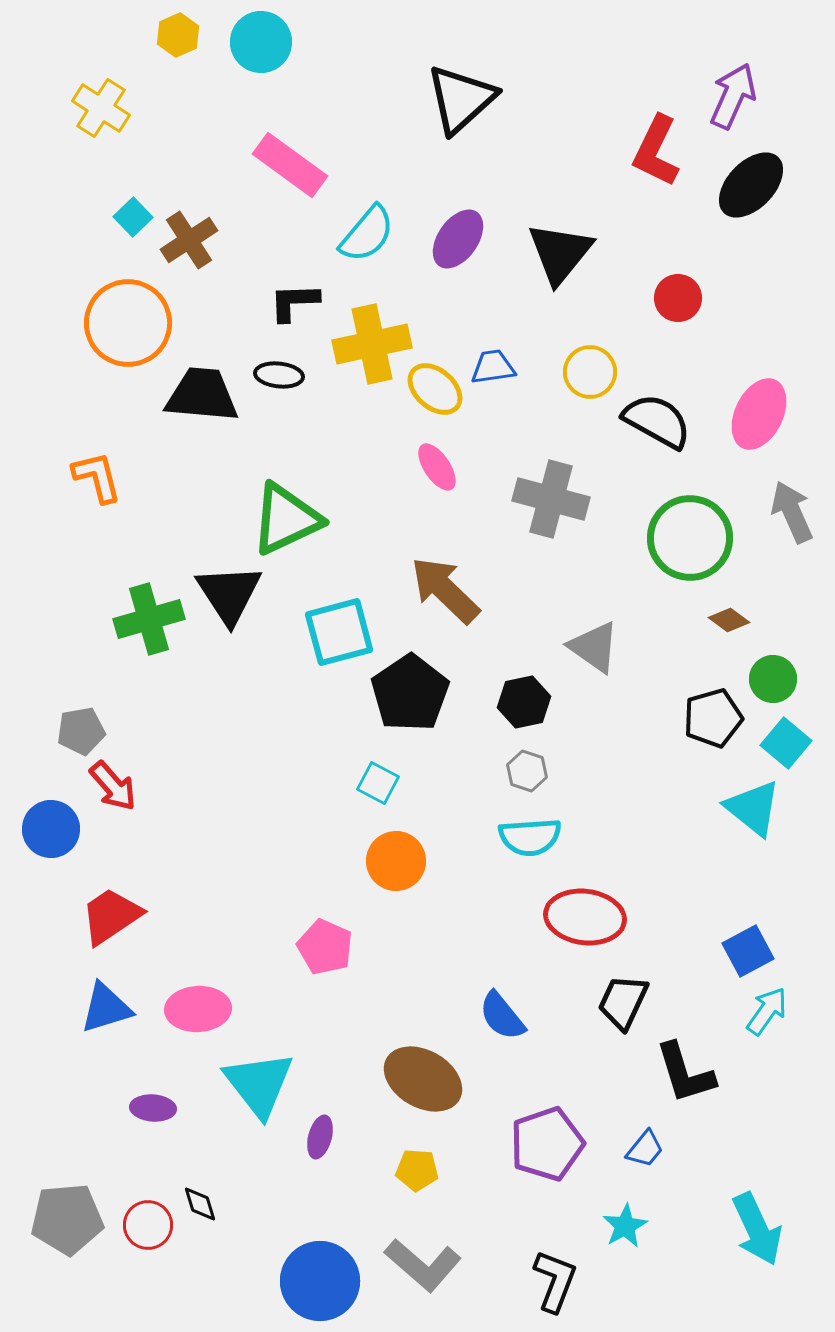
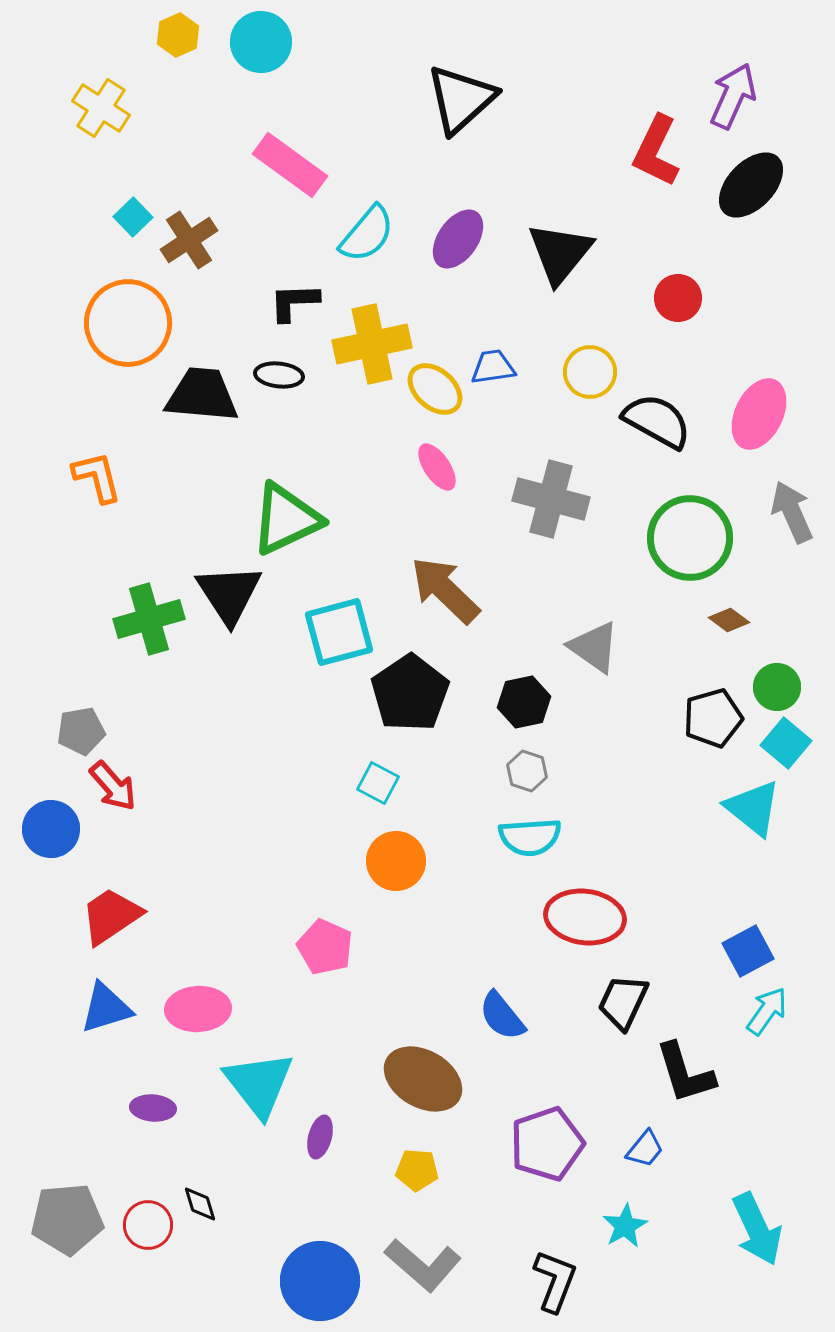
green circle at (773, 679): moved 4 px right, 8 px down
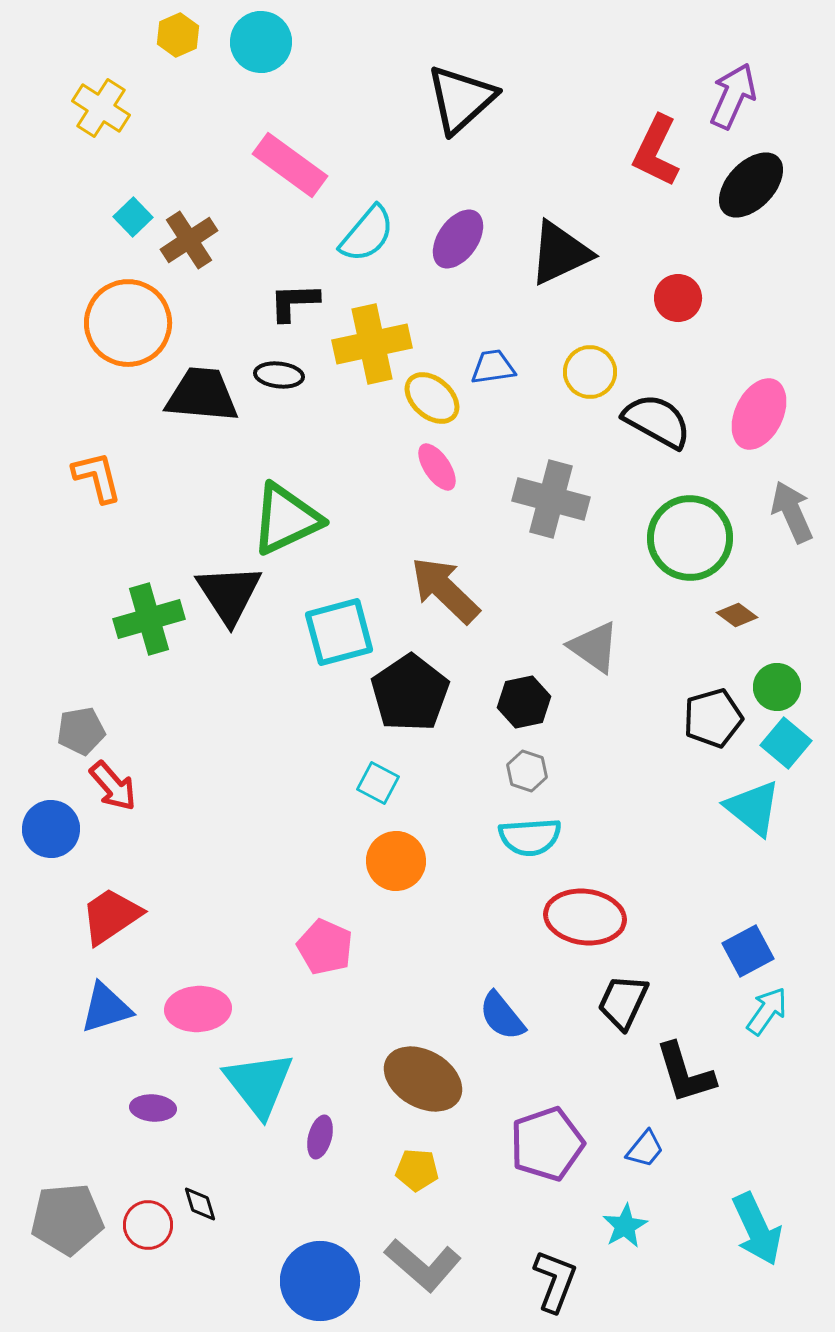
black triangle at (560, 253): rotated 26 degrees clockwise
yellow ellipse at (435, 389): moved 3 px left, 9 px down
brown diamond at (729, 620): moved 8 px right, 5 px up
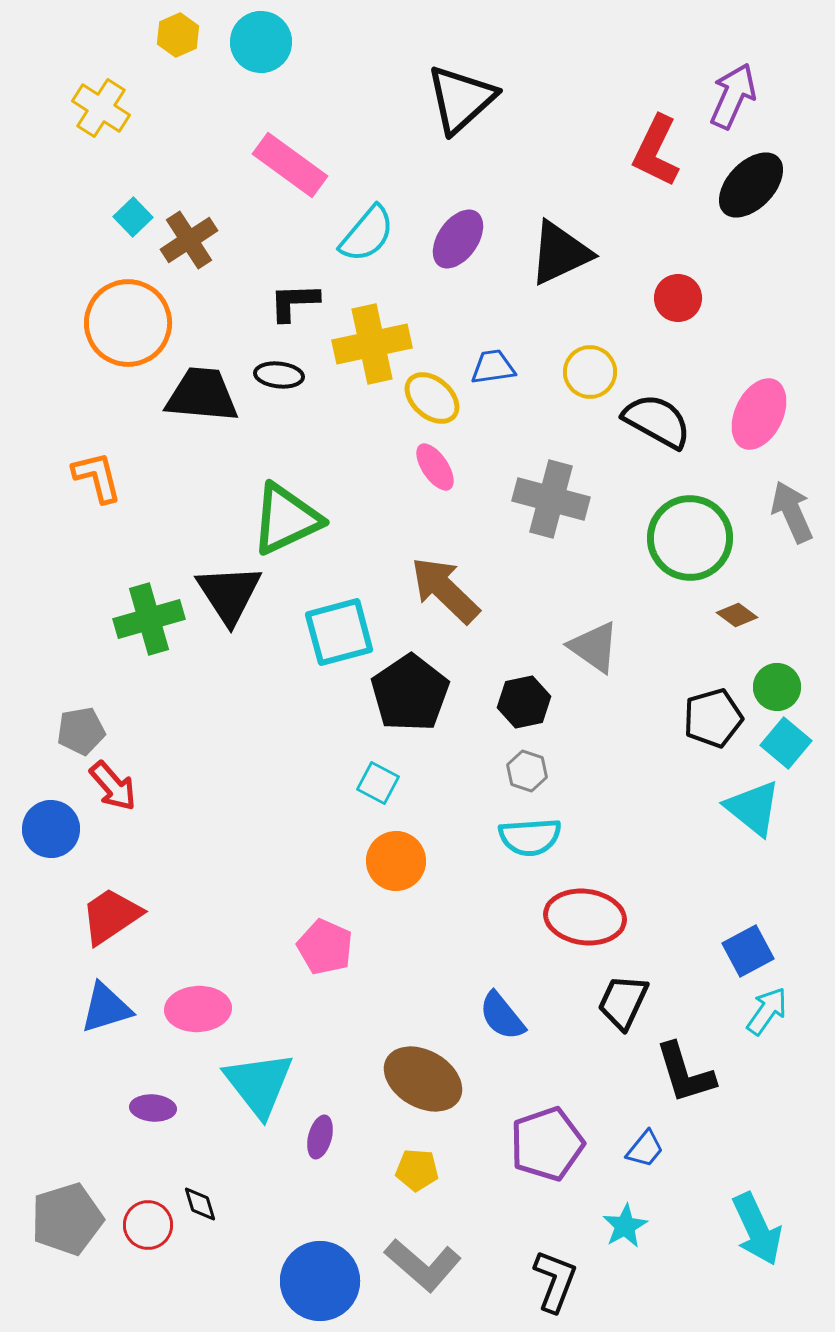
pink ellipse at (437, 467): moved 2 px left
gray pentagon at (67, 1219): rotated 12 degrees counterclockwise
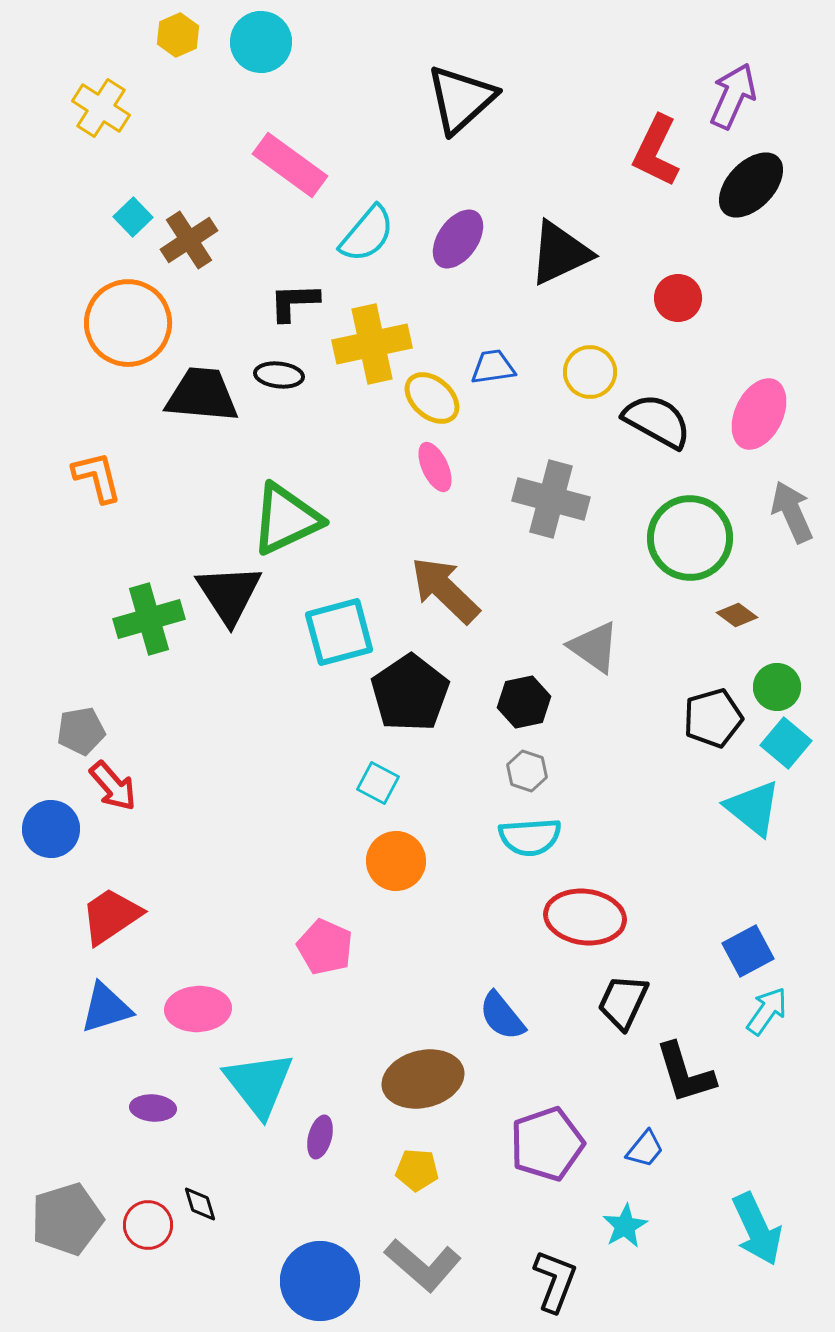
pink ellipse at (435, 467): rotated 9 degrees clockwise
brown ellipse at (423, 1079): rotated 44 degrees counterclockwise
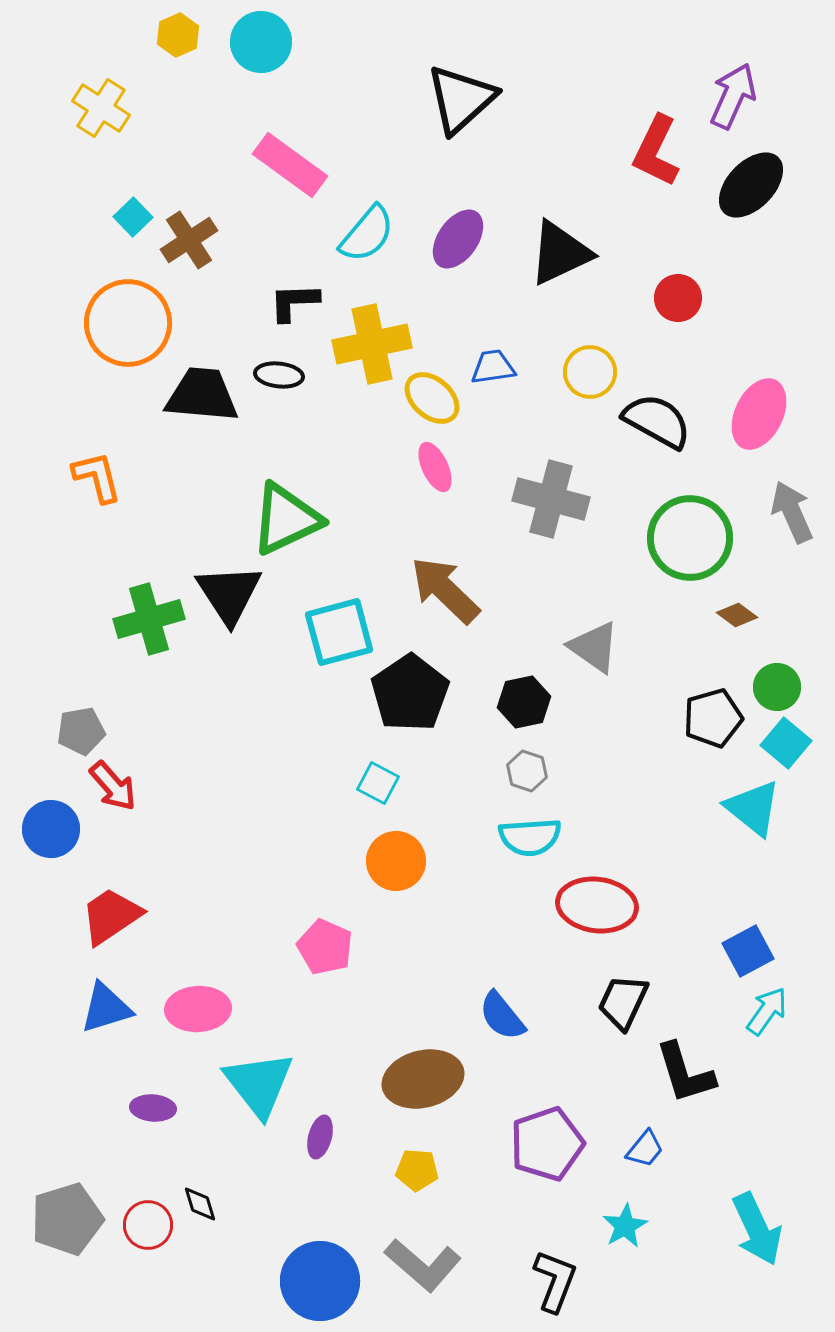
red ellipse at (585, 917): moved 12 px right, 12 px up
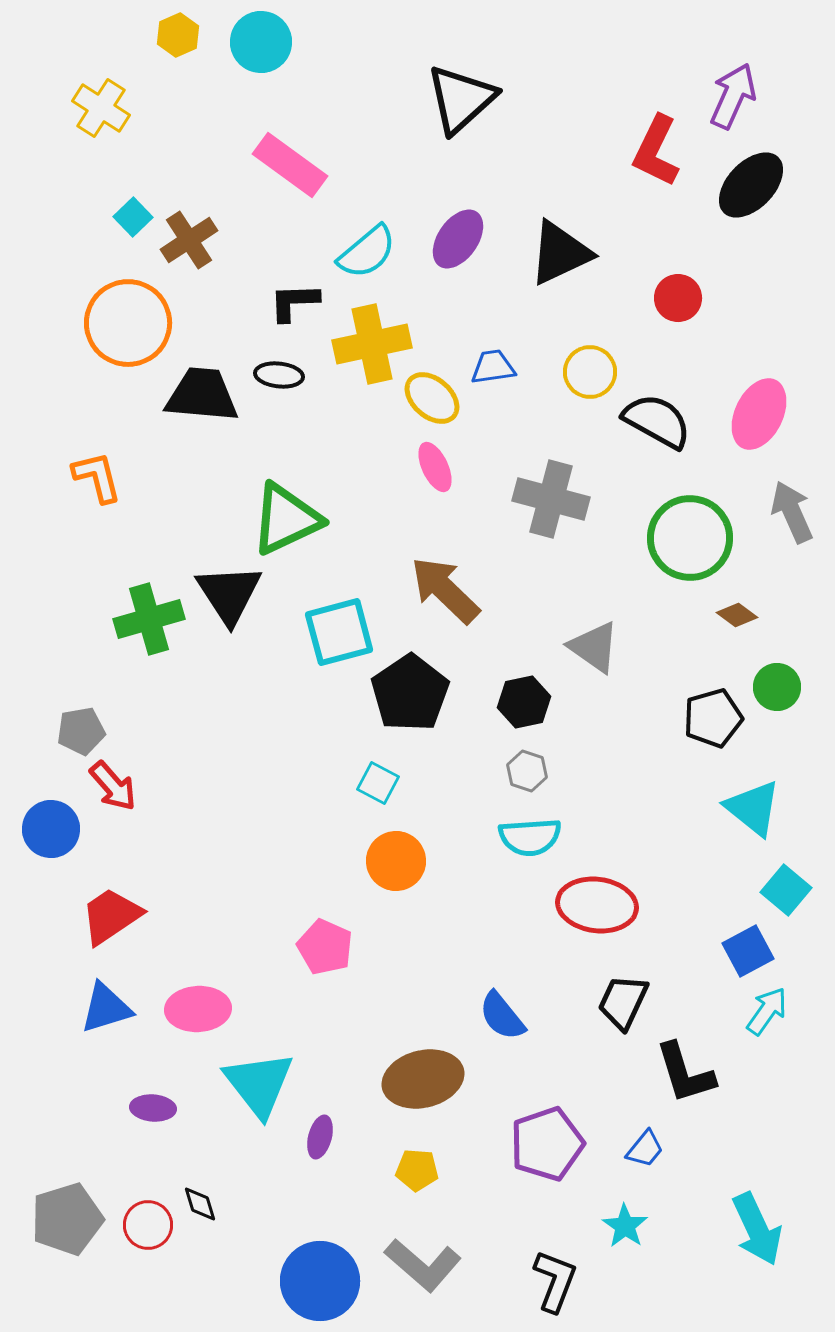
cyan semicircle at (367, 234): moved 18 px down; rotated 10 degrees clockwise
cyan square at (786, 743): moved 147 px down
cyan star at (625, 1226): rotated 9 degrees counterclockwise
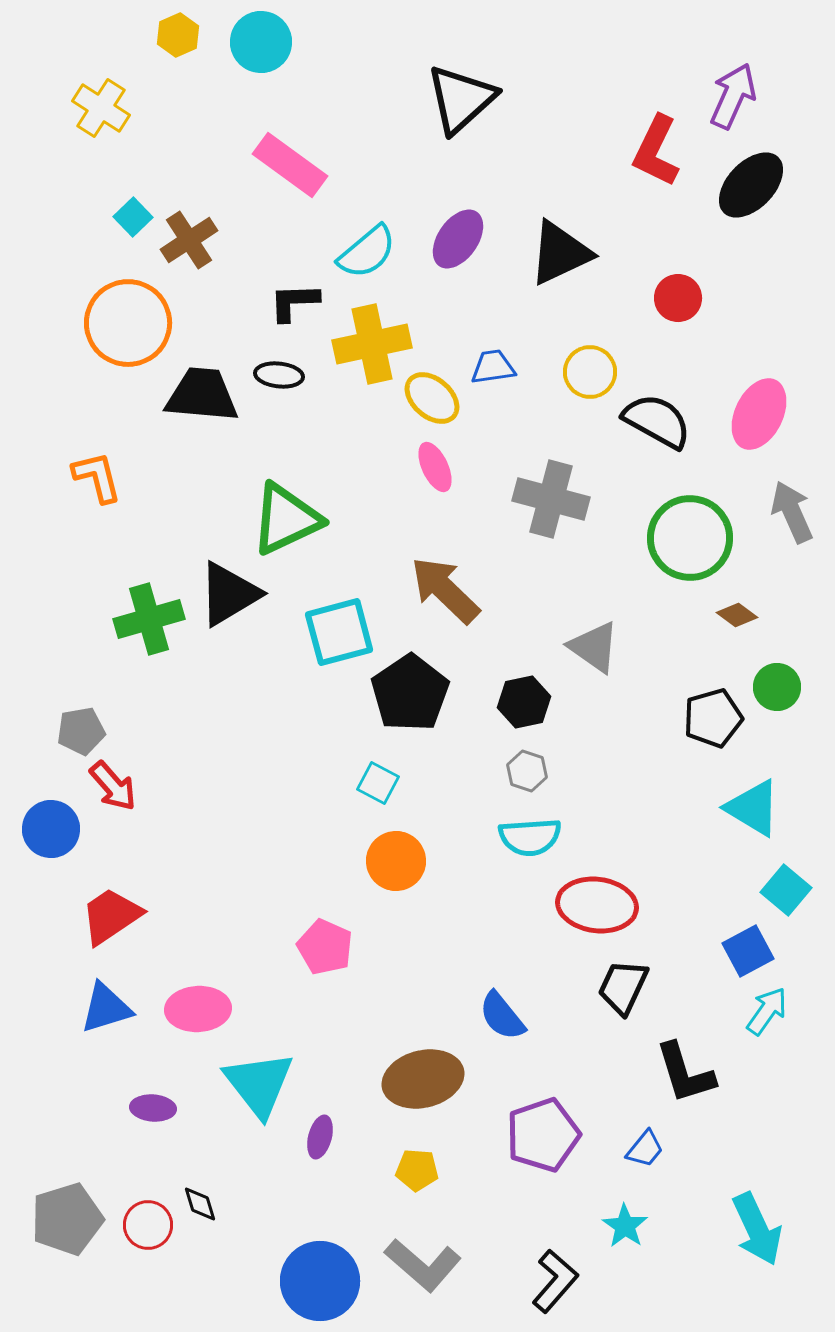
black triangle at (229, 594): rotated 32 degrees clockwise
cyan triangle at (753, 808): rotated 8 degrees counterclockwise
black trapezoid at (623, 1002): moved 15 px up
purple pentagon at (547, 1144): moved 4 px left, 9 px up
black L-shape at (555, 1281): rotated 20 degrees clockwise
